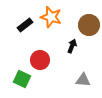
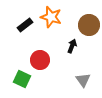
gray triangle: rotated 49 degrees clockwise
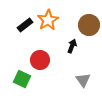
orange star: moved 3 px left, 3 px down; rotated 25 degrees clockwise
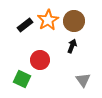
brown circle: moved 15 px left, 4 px up
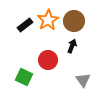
red circle: moved 8 px right
green square: moved 2 px right, 2 px up
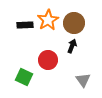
brown circle: moved 2 px down
black rectangle: rotated 35 degrees clockwise
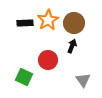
black rectangle: moved 2 px up
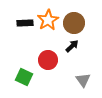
black arrow: rotated 24 degrees clockwise
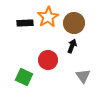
orange star: moved 3 px up
black arrow: rotated 24 degrees counterclockwise
gray triangle: moved 4 px up
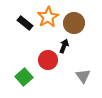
black rectangle: rotated 42 degrees clockwise
black arrow: moved 8 px left
green square: rotated 24 degrees clockwise
